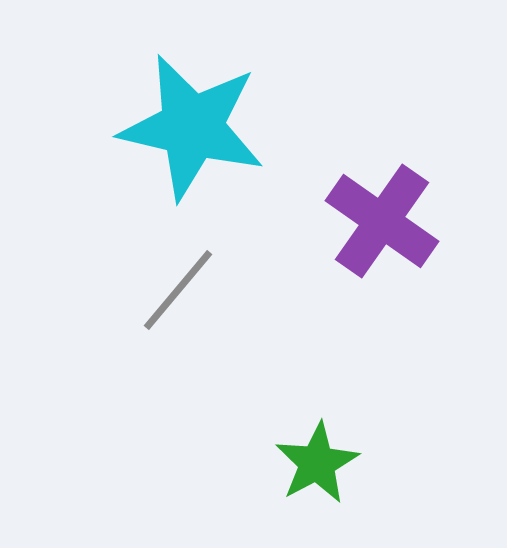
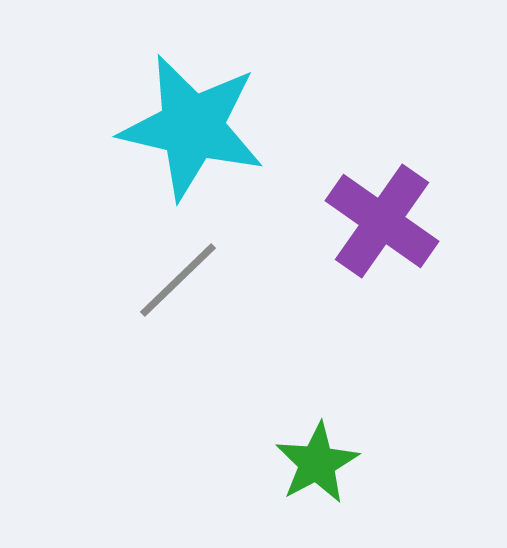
gray line: moved 10 px up; rotated 6 degrees clockwise
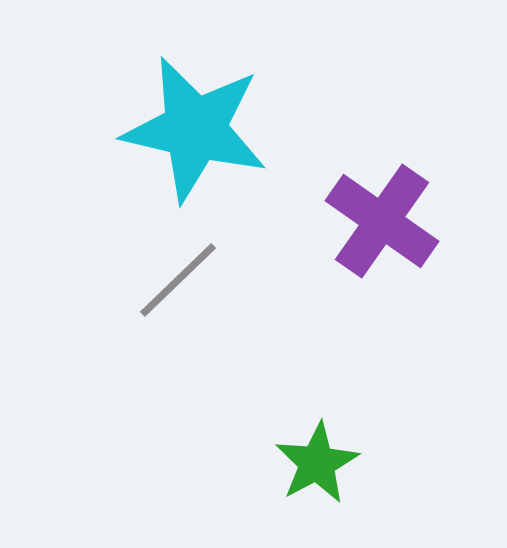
cyan star: moved 3 px right, 2 px down
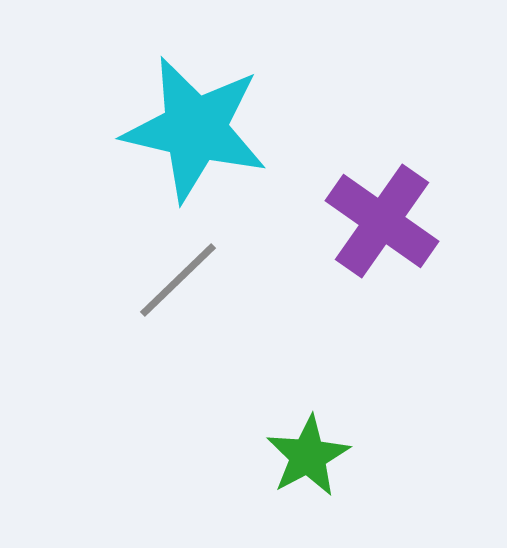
green star: moved 9 px left, 7 px up
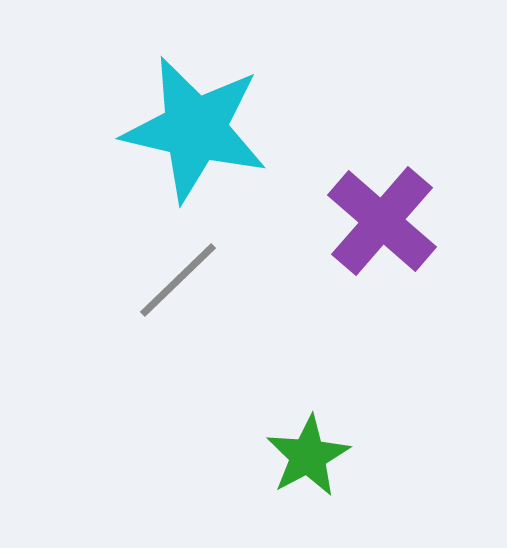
purple cross: rotated 6 degrees clockwise
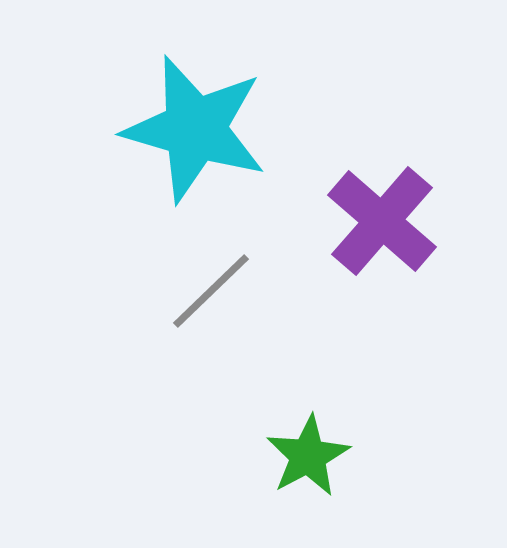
cyan star: rotated 3 degrees clockwise
gray line: moved 33 px right, 11 px down
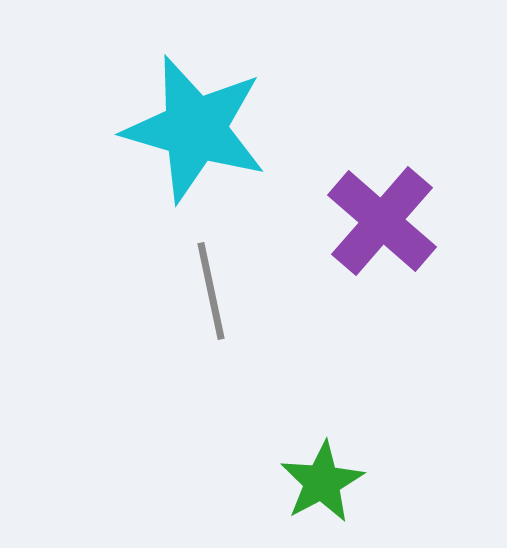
gray line: rotated 58 degrees counterclockwise
green star: moved 14 px right, 26 px down
